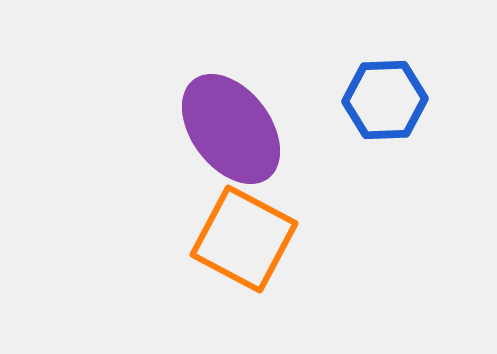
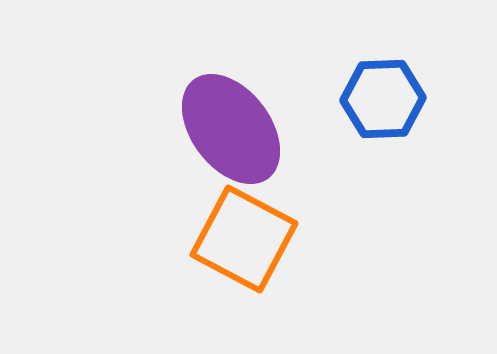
blue hexagon: moved 2 px left, 1 px up
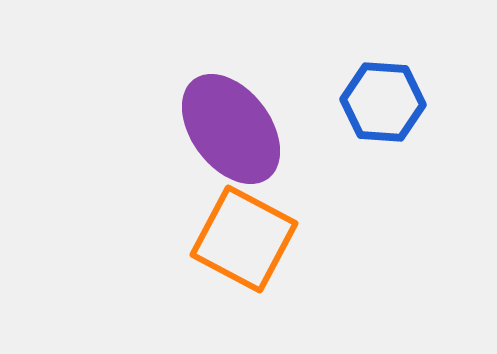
blue hexagon: moved 3 px down; rotated 6 degrees clockwise
